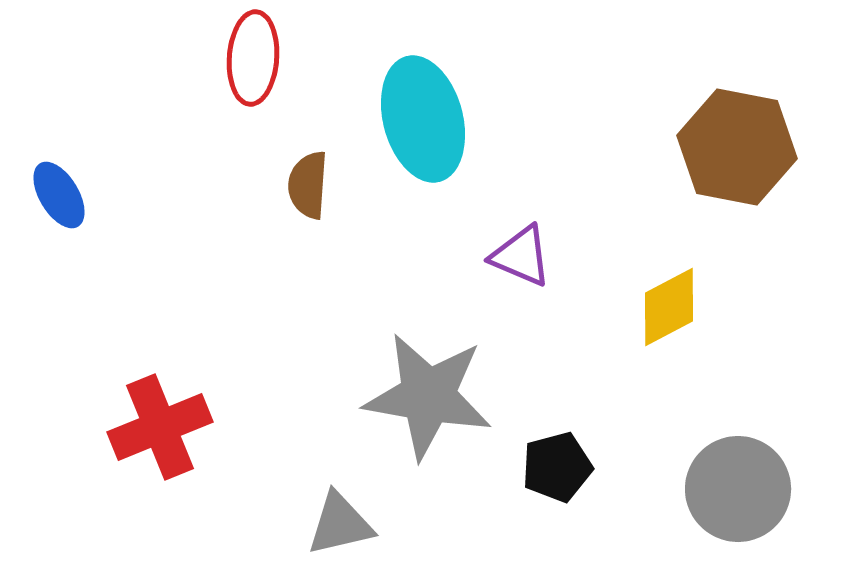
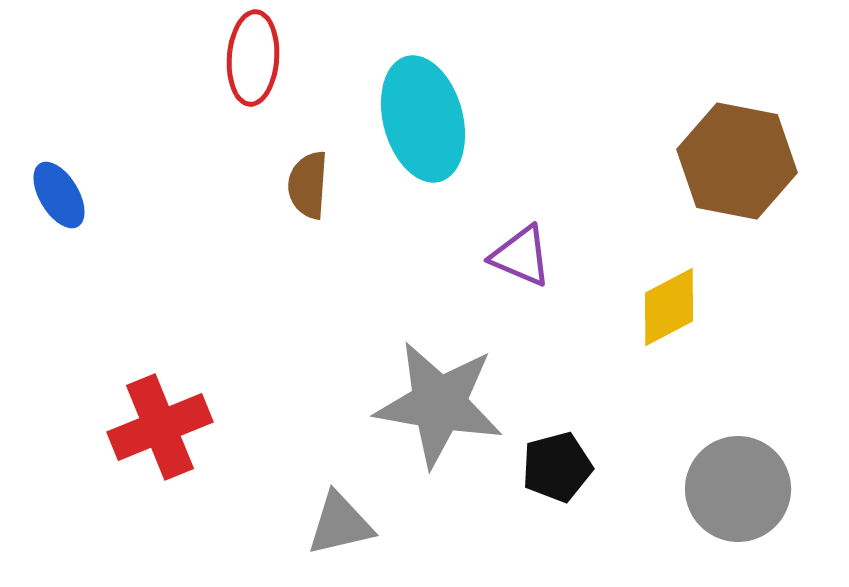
brown hexagon: moved 14 px down
gray star: moved 11 px right, 8 px down
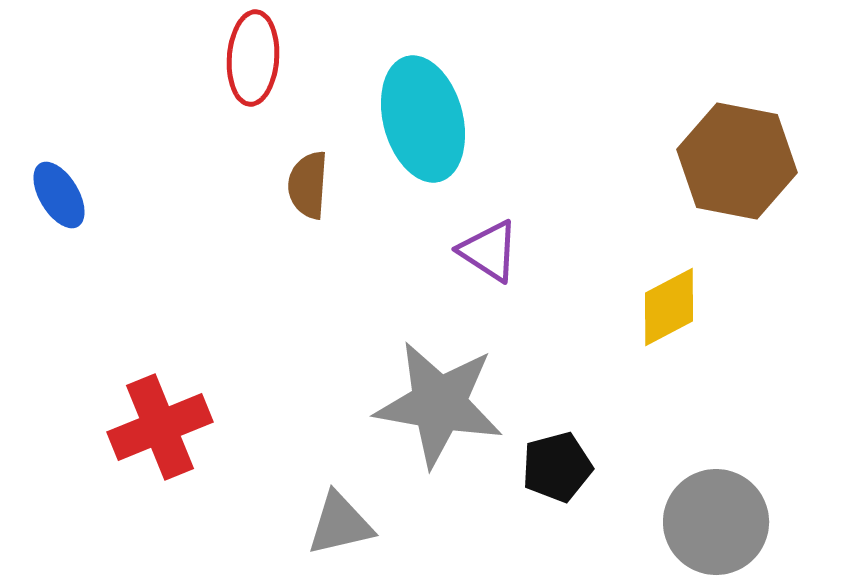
purple triangle: moved 32 px left, 5 px up; rotated 10 degrees clockwise
gray circle: moved 22 px left, 33 px down
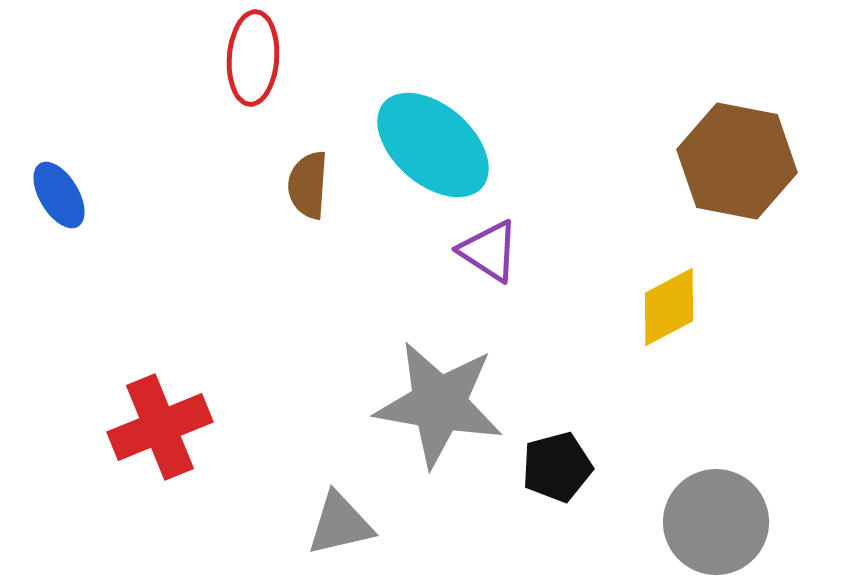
cyan ellipse: moved 10 px right, 26 px down; rotated 34 degrees counterclockwise
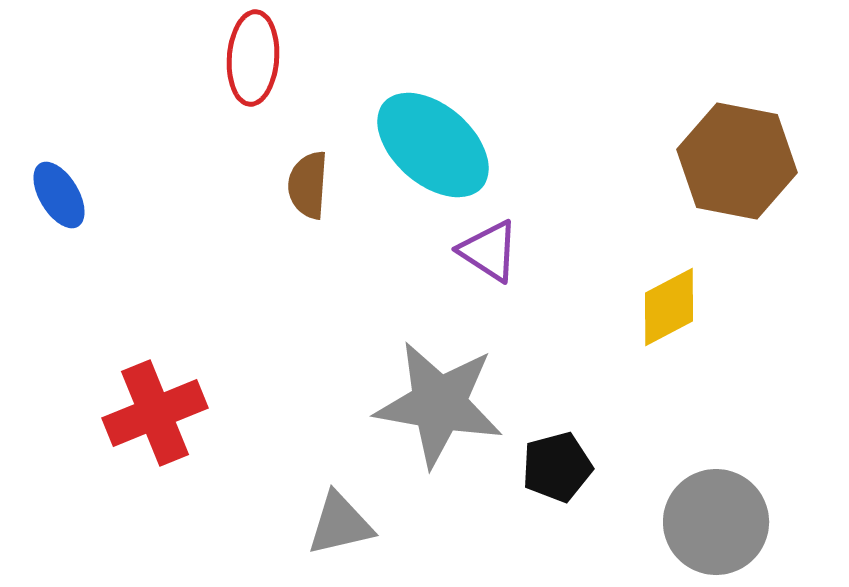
red cross: moved 5 px left, 14 px up
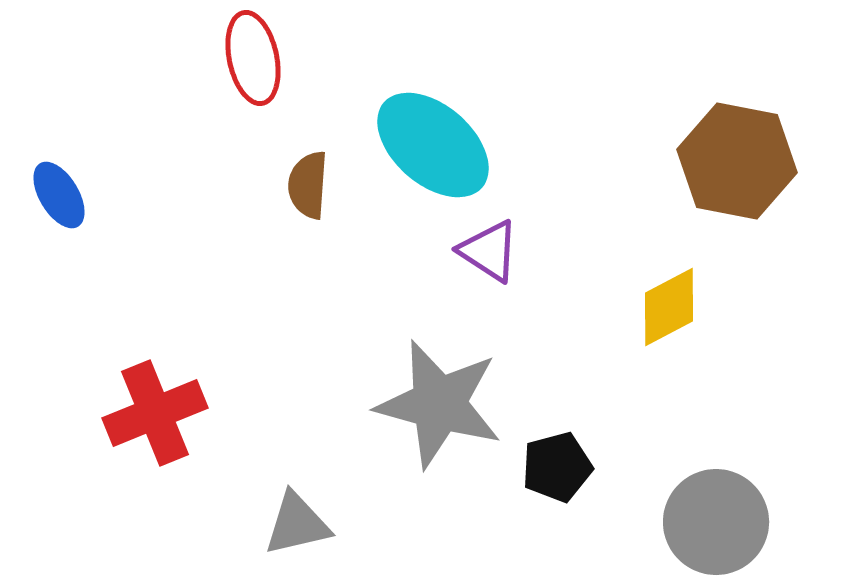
red ellipse: rotated 16 degrees counterclockwise
gray star: rotated 5 degrees clockwise
gray triangle: moved 43 px left
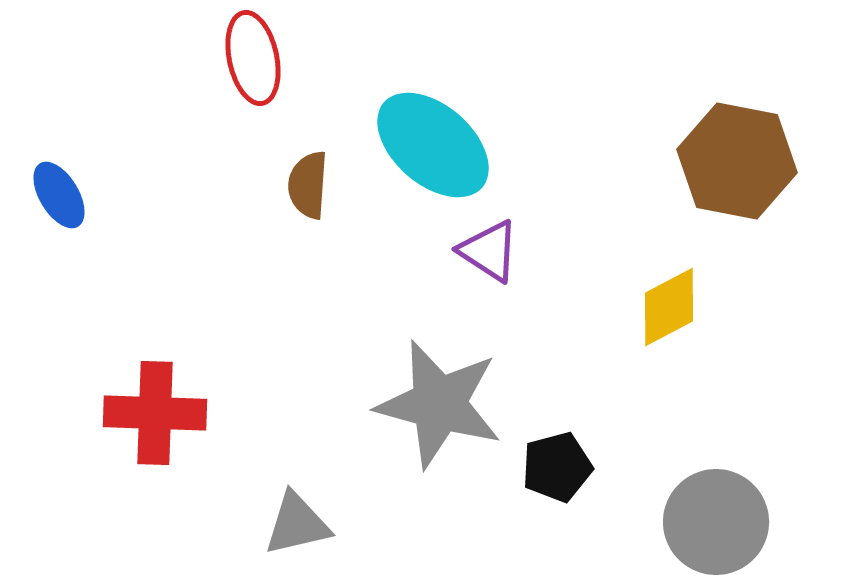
red cross: rotated 24 degrees clockwise
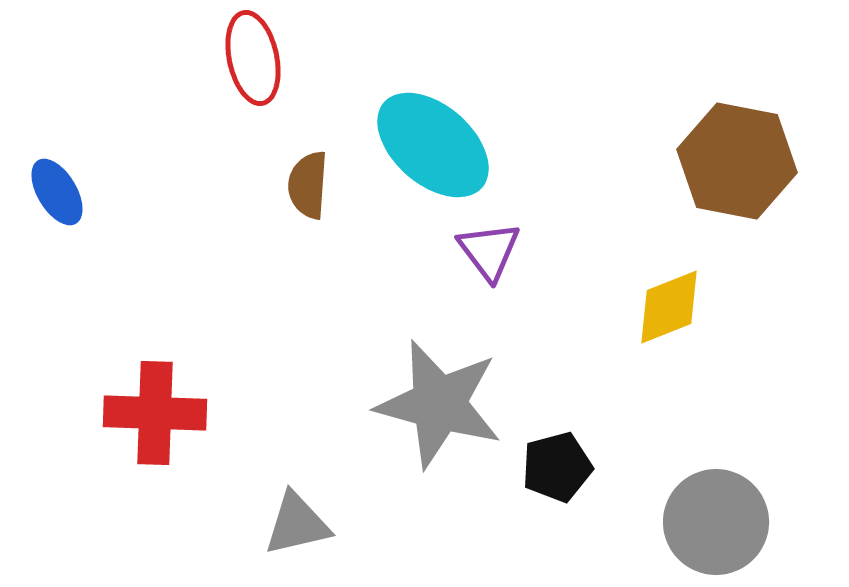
blue ellipse: moved 2 px left, 3 px up
purple triangle: rotated 20 degrees clockwise
yellow diamond: rotated 6 degrees clockwise
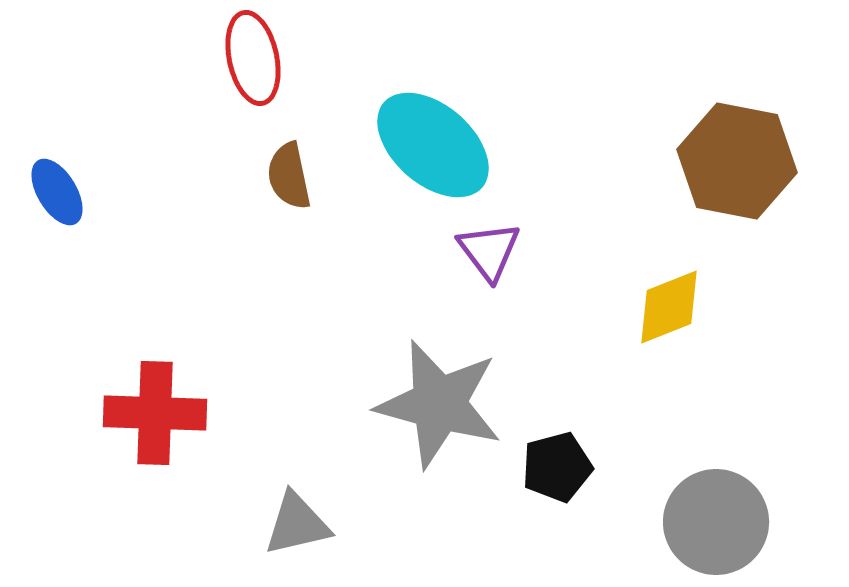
brown semicircle: moved 19 px left, 9 px up; rotated 16 degrees counterclockwise
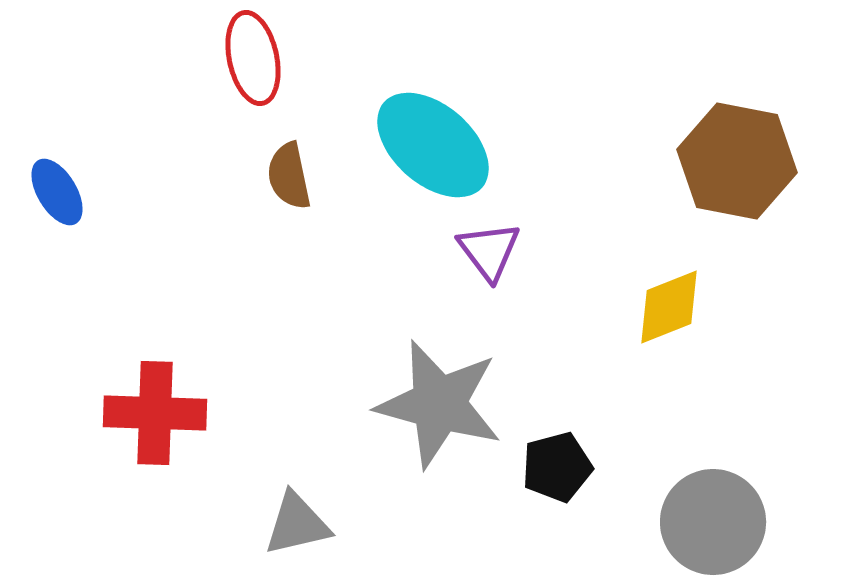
gray circle: moved 3 px left
